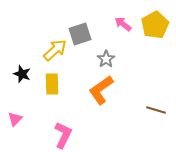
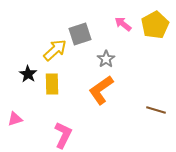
black star: moved 6 px right; rotated 12 degrees clockwise
pink triangle: rotated 28 degrees clockwise
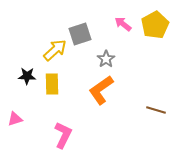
black star: moved 1 px left, 2 px down; rotated 30 degrees counterclockwise
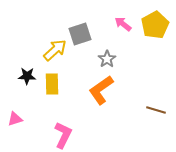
gray star: moved 1 px right
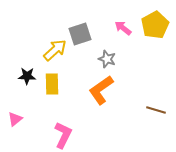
pink arrow: moved 4 px down
gray star: rotated 18 degrees counterclockwise
pink triangle: rotated 21 degrees counterclockwise
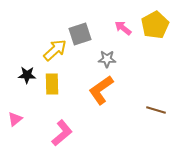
gray star: rotated 18 degrees counterclockwise
black star: moved 1 px up
pink L-shape: moved 1 px left, 2 px up; rotated 24 degrees clockwise
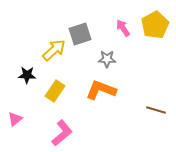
pink arrow: rotated 18 degrees clockwise
yellow arrow: moved 1 px left
yellow rectangle: moved 3 px right, 7 px down; rotated 35 degrees clockwise
orange L-shape: rotated 56 degrees clockwise
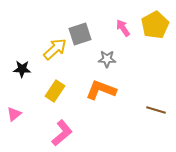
yellow arrow: moved 1 px right, 1 px up
black star: moved 5 px left, 6 px up
pink triangle: moved 1 px left, 5 px up
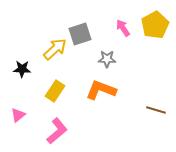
pink triangle: moved 4 px right, 1 px down
pink L-shape: moved 5 px left, 2 px up
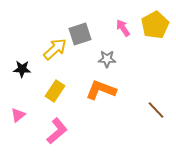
brown line: rotated 30 degrees clockwise
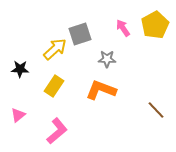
black star: moved 2 px left
yellow rectangle: moved 1 px left, 5 px up
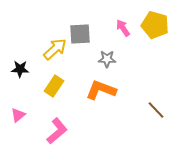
yellow pentagon: rotated 28 degrees counterclockwise
gray square: rotated 15 degrees clockwise
